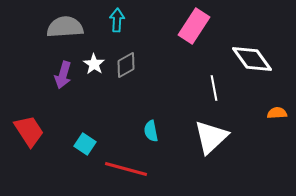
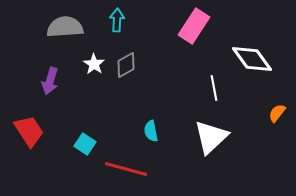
purple arrow: moved 13 px left, 6 px down
orange semicircle: rotated 48 degrees counterclockwise
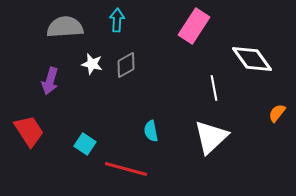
white star: moved 2 px left; rotated 20 degrees counterclockwise
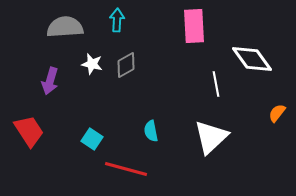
pink rectangle: rotated 36 degrees counterclockwise
white line: moved 2 px right, 4 px up
cyan square: moved 7 px right, 5 px up
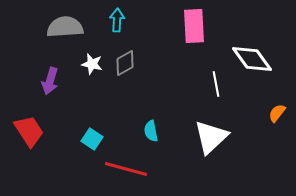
gray diamond: moved 1 px left, 2 px up
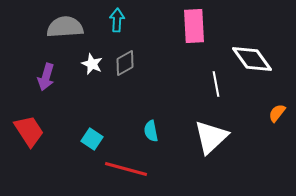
white star: rotated 10 degrees clockwise
purple arrow: moved 4 px left, 4 px up
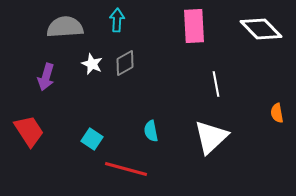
white diamond: moved 9 px right, 30 px up; rotated 9 degrees counterclockwise
orange semicircle: rotated 48 degrees counterclockwise
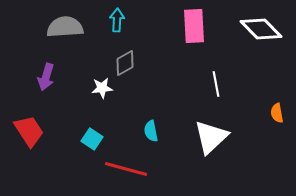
white star: moved 10 px right, 24 px down; rotated 30 degrees counterclockwise
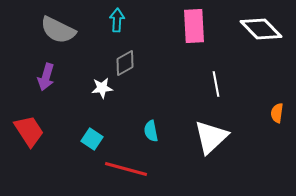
gray semicircle: moved 7 px left, 3 px down; rotated 150 degrees counterclockwise
orange semicircle: rotated 18 degrees clockwise
